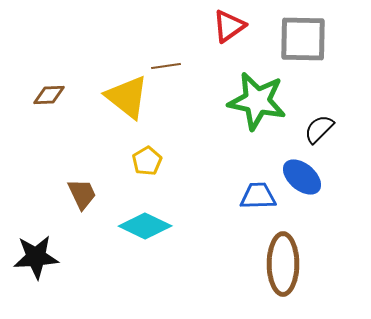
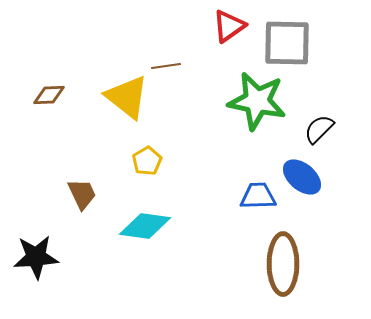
gray square: moved 16 px left, 4 px down
cyan diamond: rotated 18 degrees counterclockwise
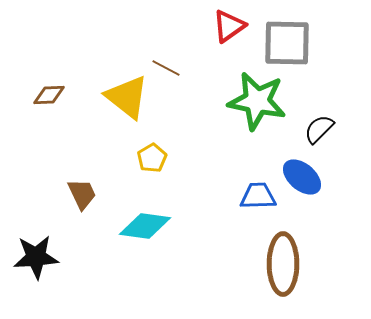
brown line: moved 2 px down; rotated 36 degrees clockwise
yellow pentagon: moved 5 px right, 3 px up
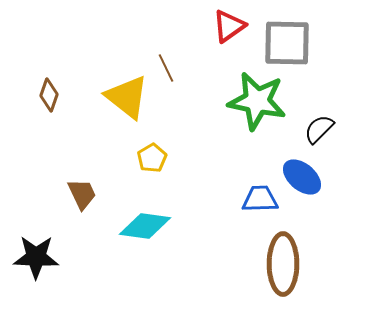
brown line: rotated 36 degrees clockwise
brown diamond: rotated 68 degrees counterclockwise
blue trapezoid: moved 2 px right, 3 px down
black star: rotated 6 degrees clockwise
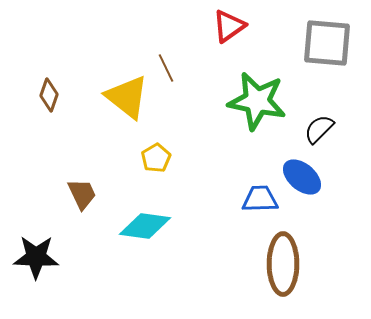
gray square: moved 40 px right; rotated 4 degrees clockwise
yellow pentagon: moved 4 px right
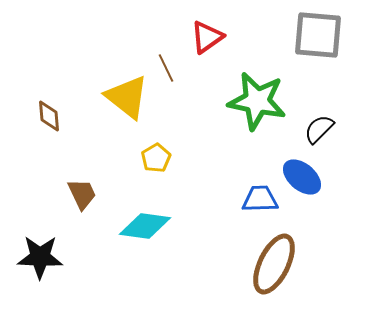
red triangle: moved 22 px left, 11 px down
gray square: moved 9 px left, 8 px up
brown diamond: moved 21 px down; rotated 24 degrees counterclockwise
black star: moved 4 px right
brown ellipse: moved 9 px left; rotated 26 degrees clockwise
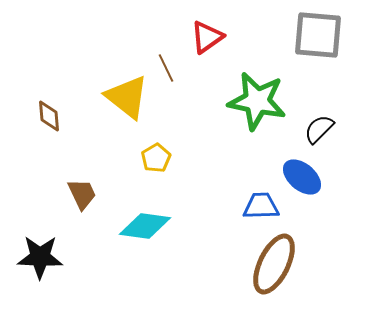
blue trapezoid: moved 1 px right, 7 px down
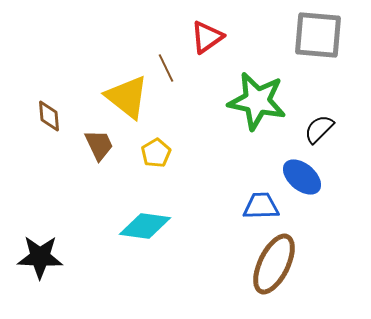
yellow pentagon: moved 5 px up
brown trapezoid: moved 17 px right, 49 px up
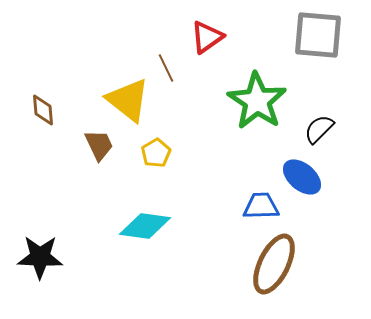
yellow triangle: moved 1 px right, 3 px down
green star: rotated 22 degrees clockwise
brown diamond: moved 6 px left, 6 px up
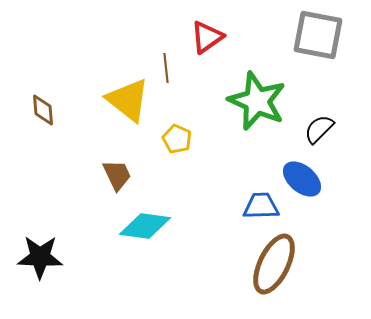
gray square: rotated 6 degrees clockwise
brown line: rotated 20 degrees clockwise
green star: rotated 10 degrees counterclockwise
brown trapezoid: moved 18 px right, 30 px down
yellow pentagon: moved 21 px right, 14 px up; rotated 16 degrees counterclockwise
blue ellipse: moved 2 px down
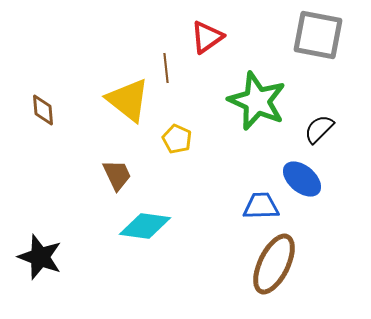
black star: rotated 18 degrees clockwise
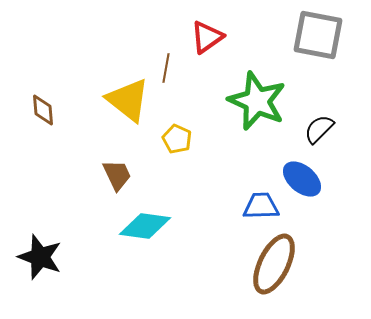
brown line: rotated 16 degrees clockwise
